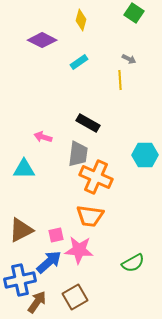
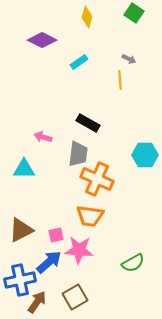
yellow diamond: moved 6 px right, 3 px up
orange cross: moved 1 px right, 2 px down
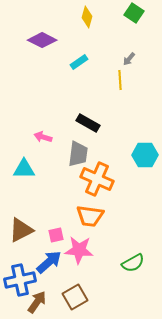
gray arrow: rotated 104 degrees clockwise
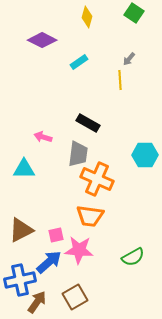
green semicircle: moved 6 px up
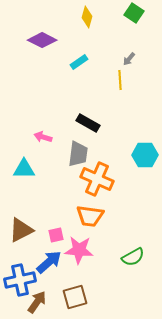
brown square: rotated 15 degrees clockwise
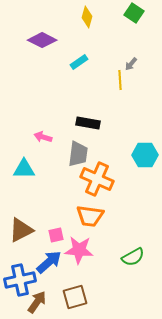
gray arrow: moved 2 px right, 5 px down
black rectangle: rotated 20 degrees counterclockwise
